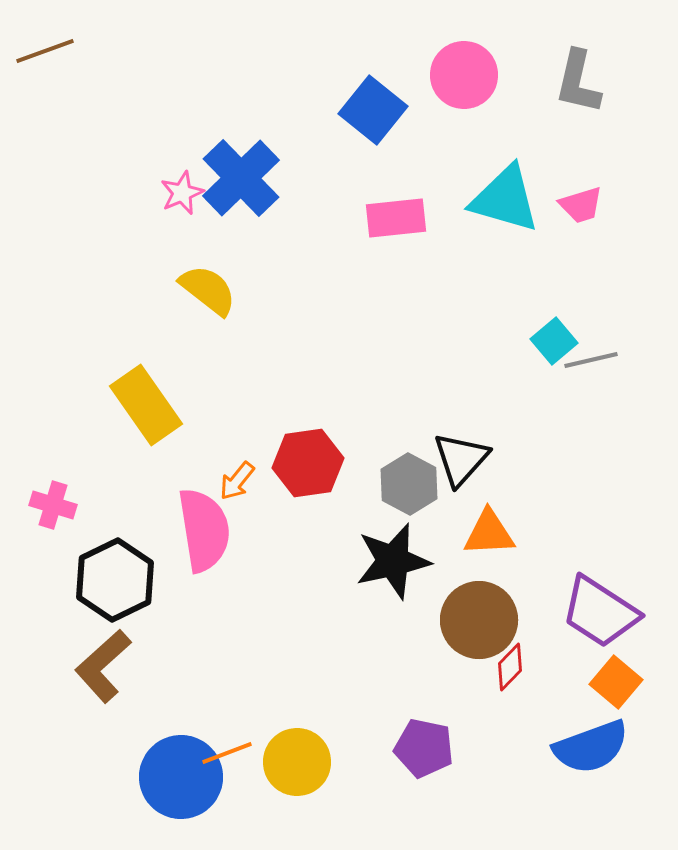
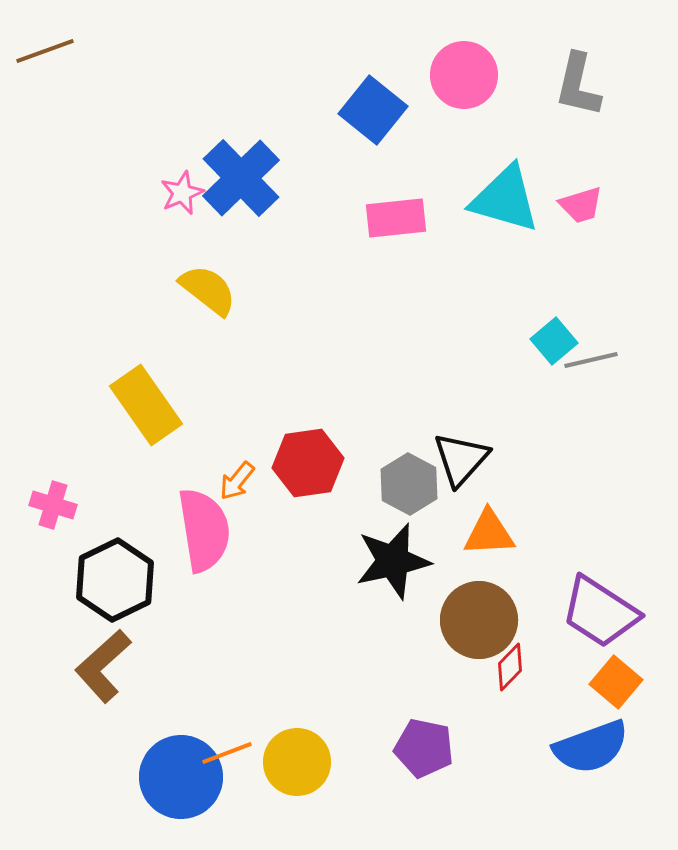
gray L-shape: moved 3 px down
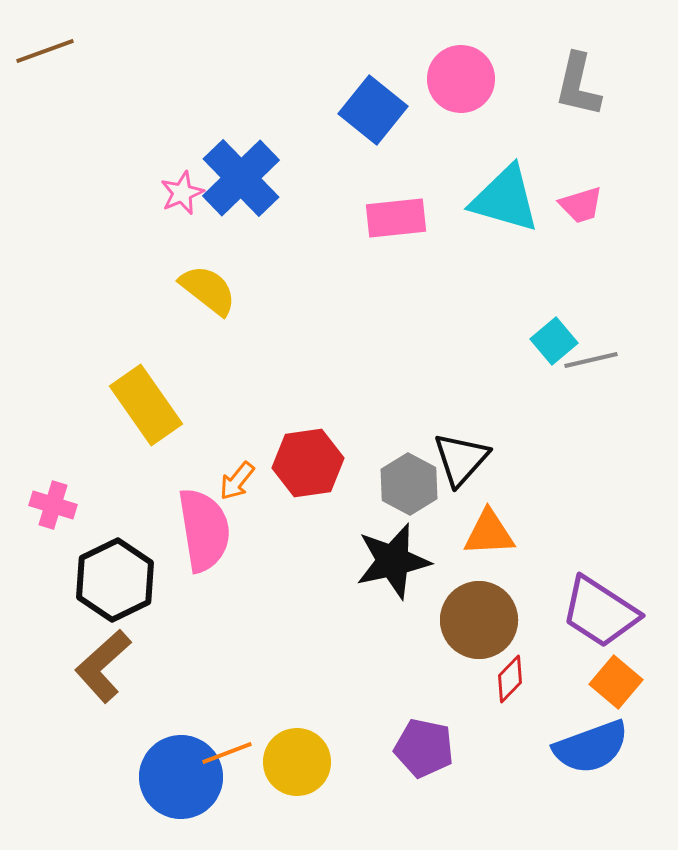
pink circle: moved 3 px left, 4 px down
red diamond: moved 12 px down
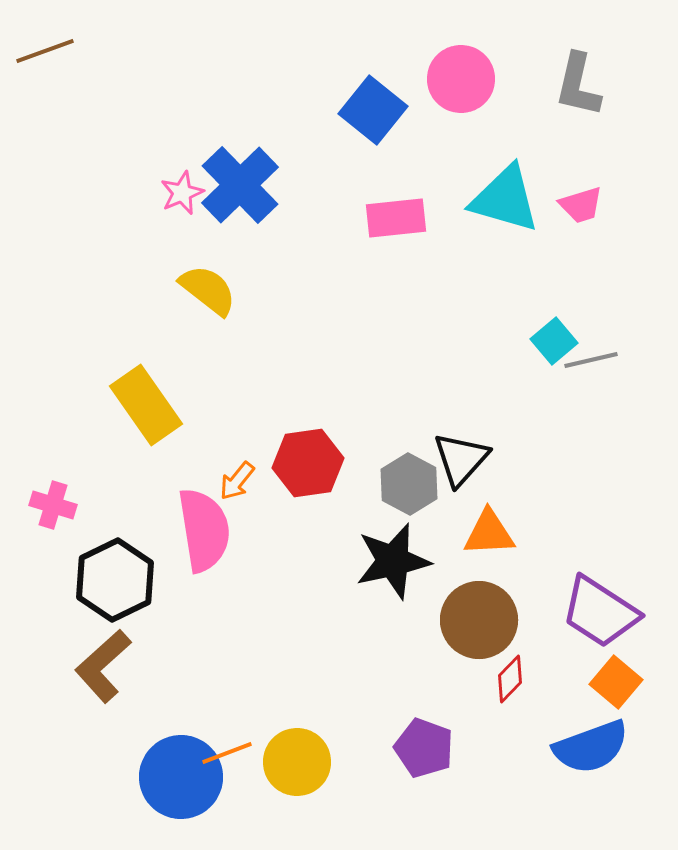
blue cross: moved 1 px left, 7 px down
purple pentagon: rotated 8 degrees clockwise
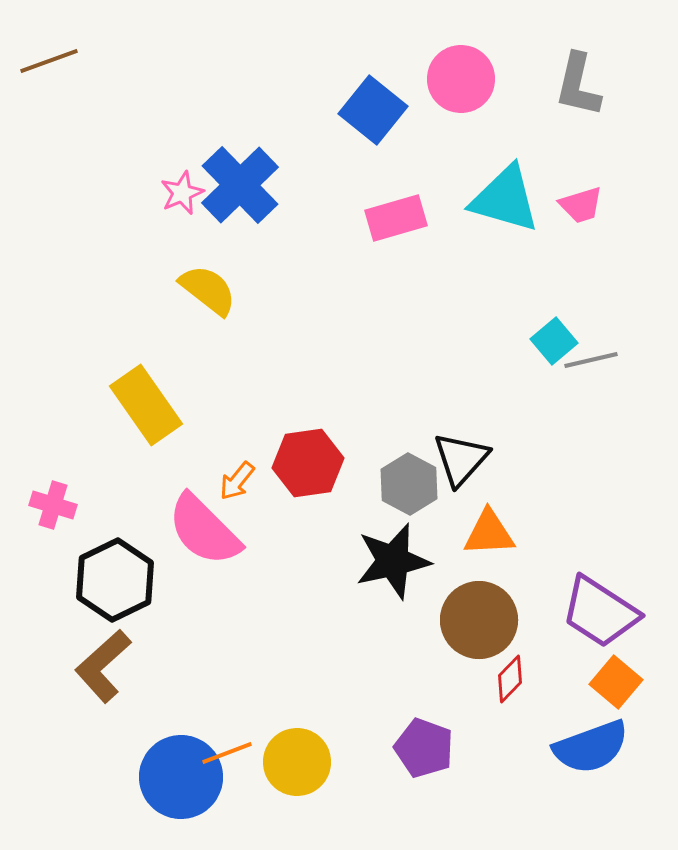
brown line: moved 4 px right, 10 px down
pink rectangle: rotated 10 degrees counterclockwise
pink semicircle: rotated 144 degrees clockwise
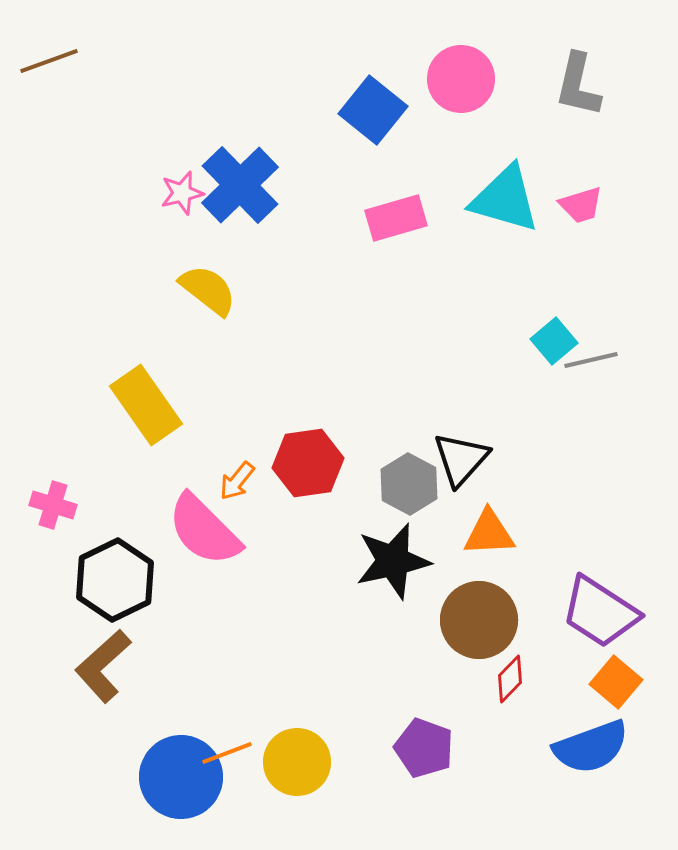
pink star: rotated 9 degrees clockwise
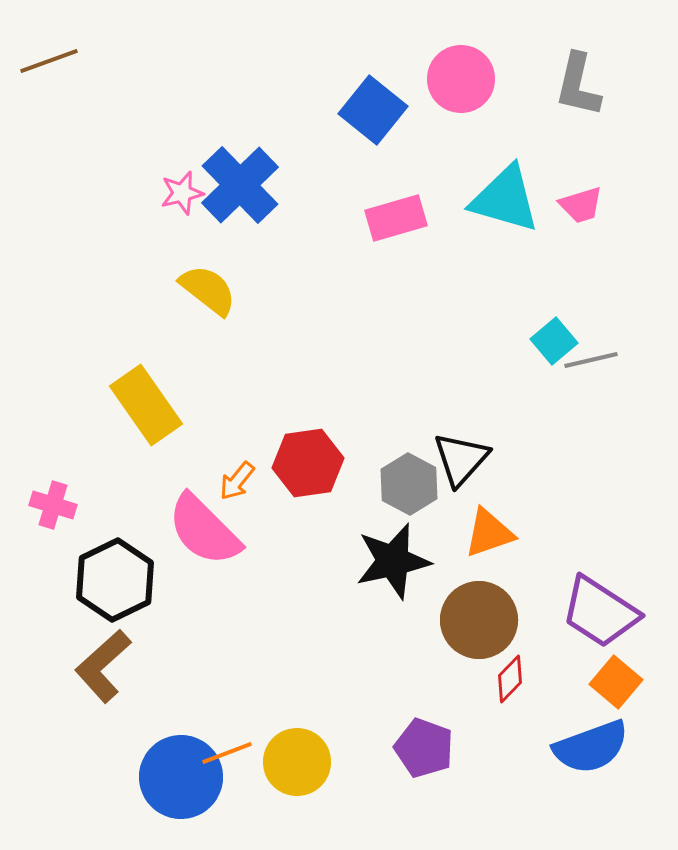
orange triangle: rotated 16 degrees counterclockwise
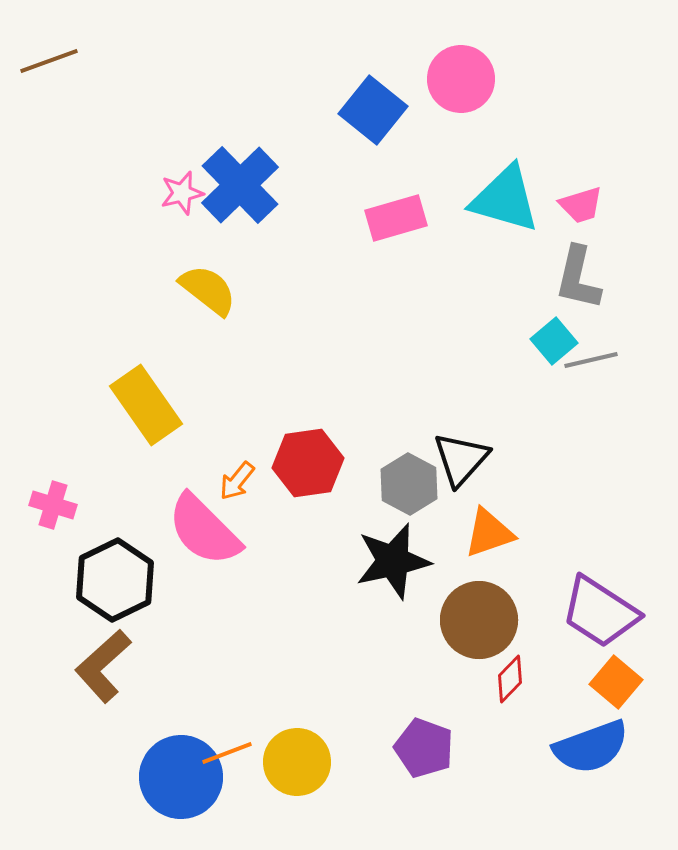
gray L-shape: moved 193 px down
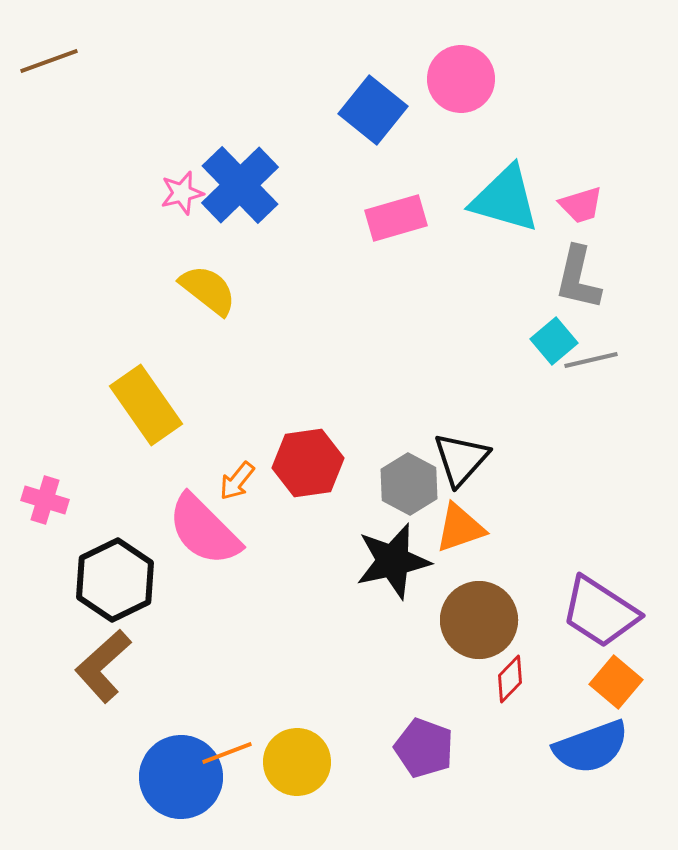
pink cross: moved 8 px left, 5 px up
orange triangle: moved 29 px left, 5 px up
